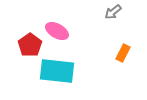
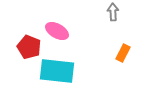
gray arrow: rotated 126 degrees clockwise
red pentagon: moved 1 px left, 2 px down; rotated 15 degrees counterclockwise
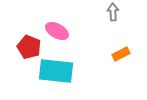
orange rectangle: moved 2 px left, 1 px down; rotated 36 degrees clockwise
cyan rectangle: moved 1 px left
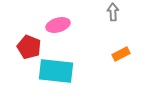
pink ellipse: moved 1 px right, 6 px up; rotated 45 degrees counterclockwise
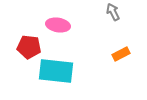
gray arrow: rotated 24 degrees counterclockwise
pink ellipse: rotated 25 degrees clockwise
red pentagon: rotated 15 degrees counterclockwise
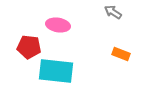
gray arrow: rotated 30 degrees counterclockwise
orange rectangle: rotated 48 degrees clockwise
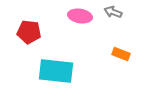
gray arrow: rotated 12 degrees counterclockwise
pink ellipse: moved 22 px right, 9 px up
red pentagon: moved 15 px up
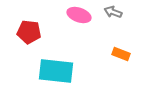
pink ellipse: moved 1 px left, 1 px up; rotated 10 degrees clockwise
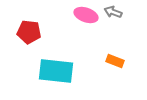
pink ellipse: moved 7 px right
orange rectangle: moved 6 px left, 7 px down
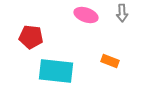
gray arrow: moved 9 px right, 1 px down; rotated 114 degrees counterclockwise
red pentagon: moved 2 px right, 5 px down
orange rectangle: moved 5 px left
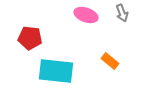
gray arrow: rotated 18 degrees counterclockwise
red pentagon: moved 1 px left, 1 px down
orange rectangle: rotated 18 degrees clockwise
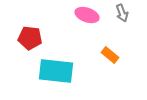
pink ellipse: moved 1 px right
orange rectangle: moved 6 px up
